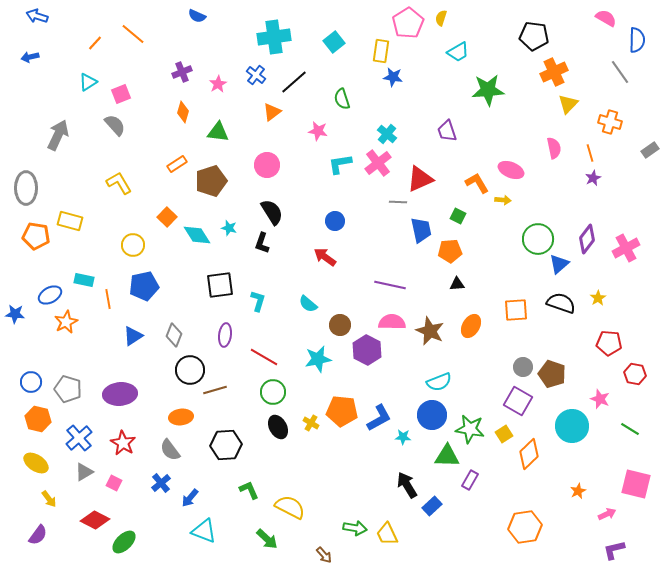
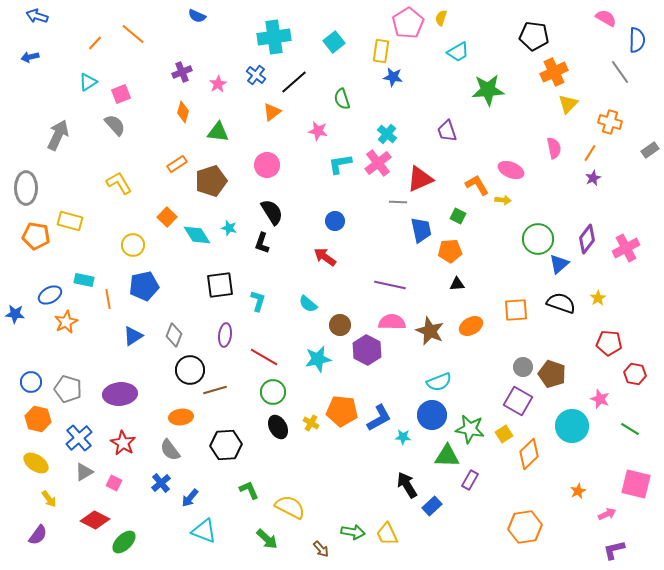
orange line at (590, 153): rotated 48 degrees clockwise
orange L-shape at (477, 183): moved 2 px down
orange ellipse at (471, 326): rotated 30 degrees clockwise
green arrow at (355, 528): moved 2 px left, 4 px down
brown arrow at (324, 555): moved 3 px left, 6 px up
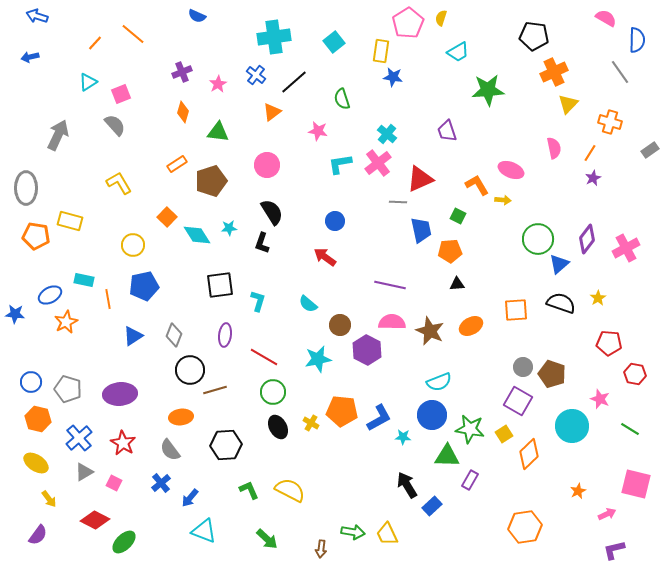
cyan star at (229, 228): rotated 21 degrees counterclockwise
yellow semicircle at (290, 507): moved 17 px up
brown arrow at (321, 549): rotated 48 degrees clockwise
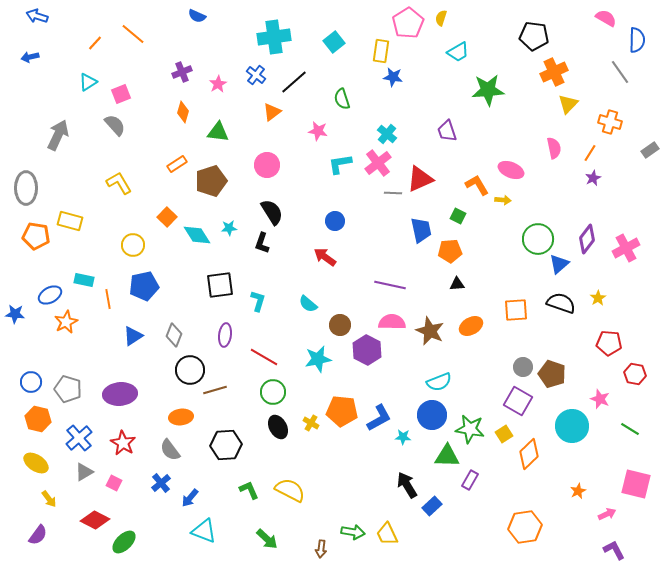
gray line at (398, 202): moved 5 px left, 9 px up
purple L-shape at (614, 550): rotated 75 degrees clockwise
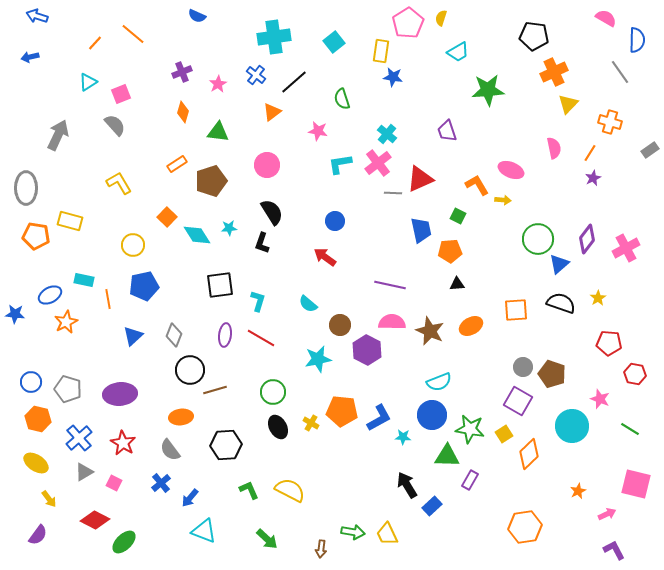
blue triangle at (133, 336): rotated 10 degrees counterclockwise
red line at (264, 357): moved 3 px left, 19 px up
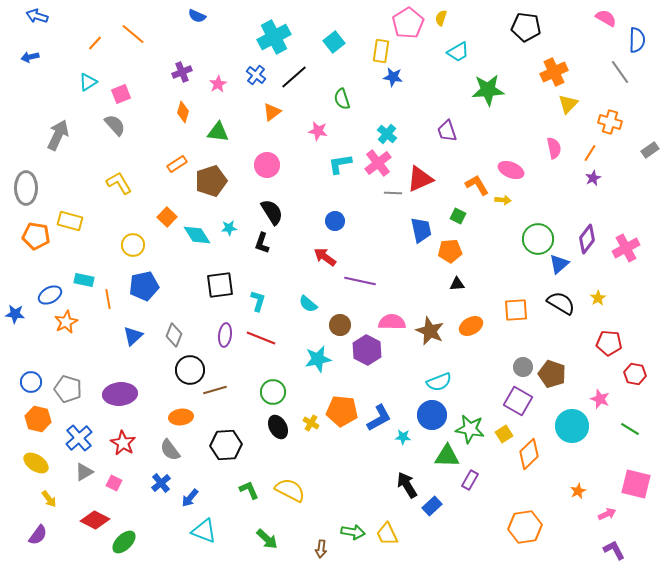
black pentagon at (534, 36): moved 8 px left, 9 px up
cyan cross at (274, 37): rotated 20 degrees counterclockwise
black line at (294, 82): moved 5 px up
purple line at (390, 285): moved 30 px left, 4 px up
black semicircle at (561, 303): rotated 12 degrees clockwise
red line at (261, 338): rotated 8 degrees counterclockwise
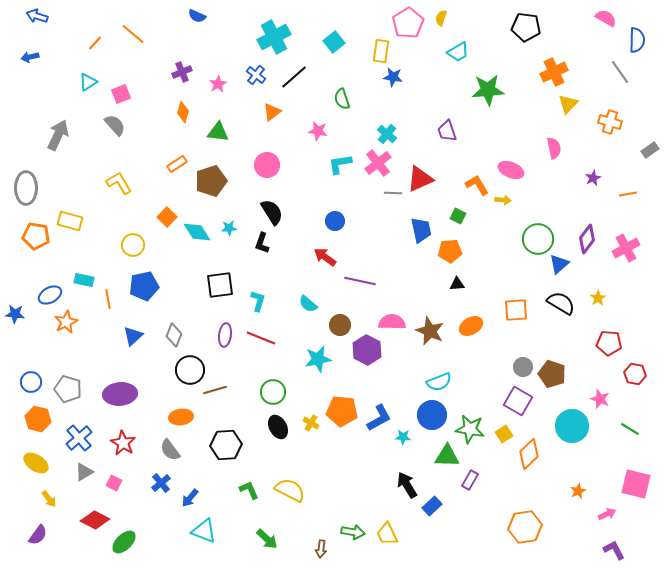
orange line at (590, 153): moved 38 px right, 41 px down; rotated 48 degrees clockwise
cyan diamond at (197, 235): moved 3 px up
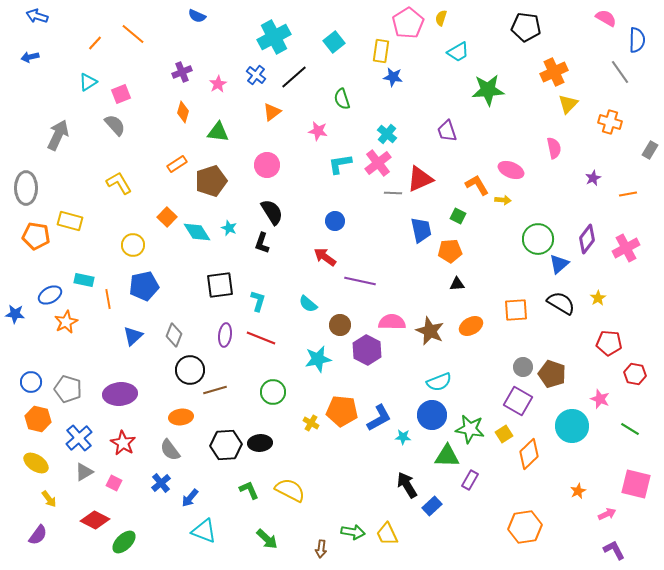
gray rectangle at (650, 150): rotated 24 degrees counterclockwise
cyan star at (229, 228): rotated 28 degrees clockwise
black ellipse at (278, 427): moved 18 px left, 16 px down; rotated 65 degrees counterclockwise
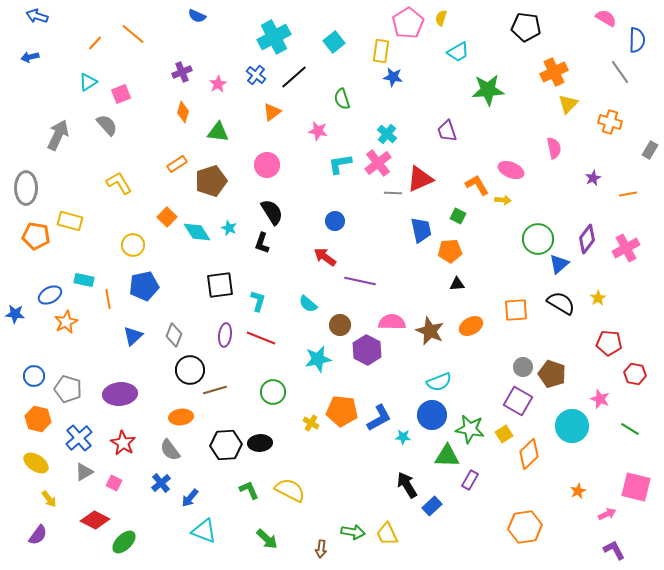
gray semicircle at (115, 125): moved 8 px left
blue circle at (31, 382): moved 3 px right, 6 px up
pink square at (636, 484): moved 3 px down
